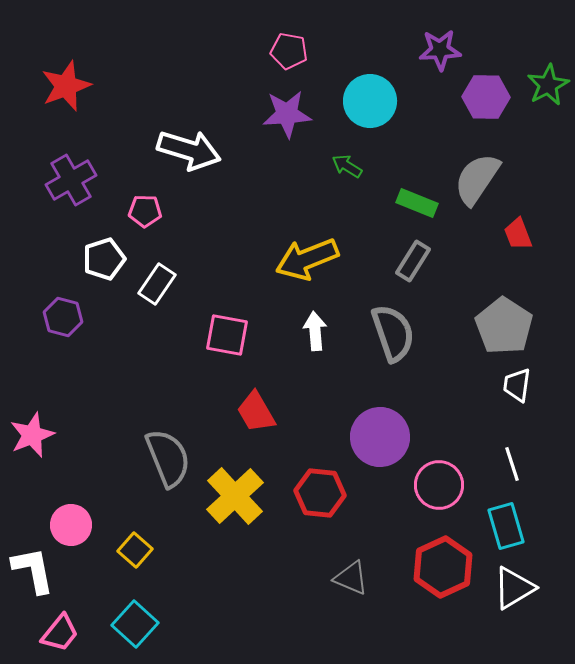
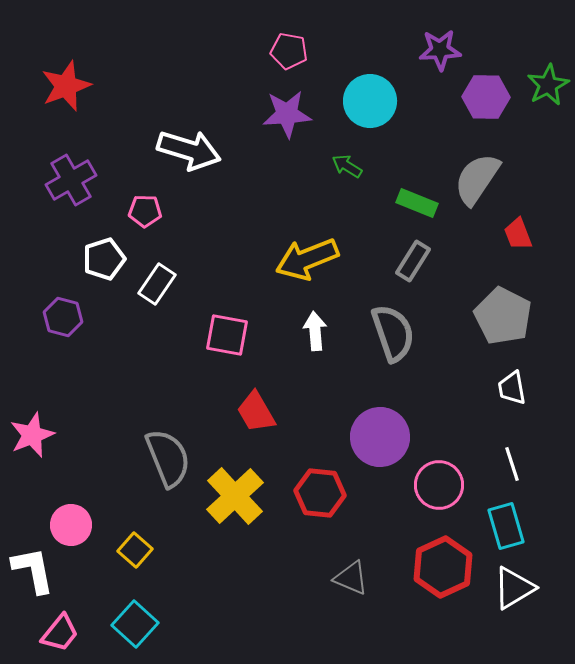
gray pentagon at (504, 326): moved 1 px left, 10 px up; rotated 6 degrees counterclockwise
white trapezoid at (517, 385): moved 5 px left, 3 px down; rotated 18 degrees counterclockwise
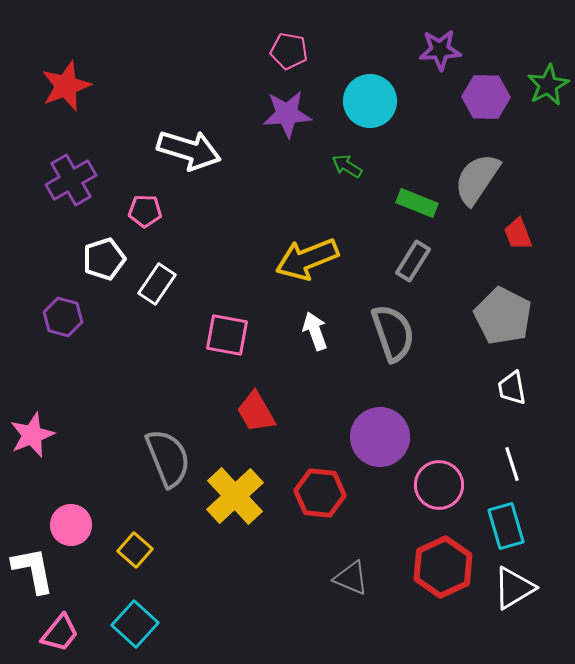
white arrow at (315, 331): rotated 15 degrees counterclockwise
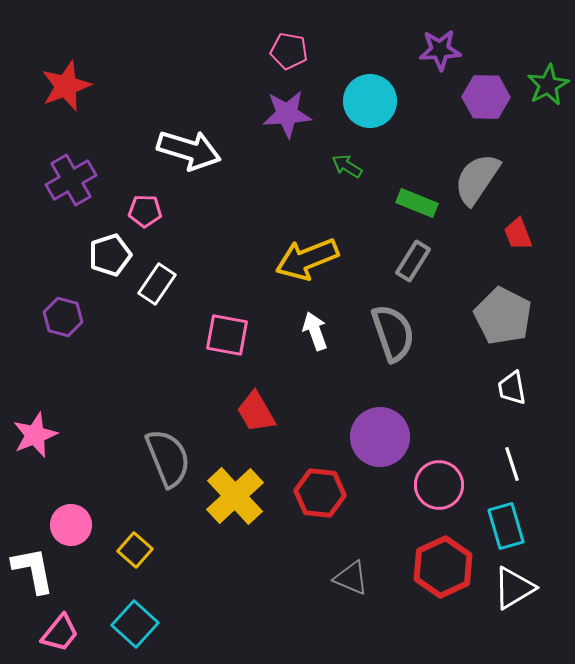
white pentagon at (104, 259): moved 6 px right, 4 px up
pink star at (32, 435): moved 3 px right
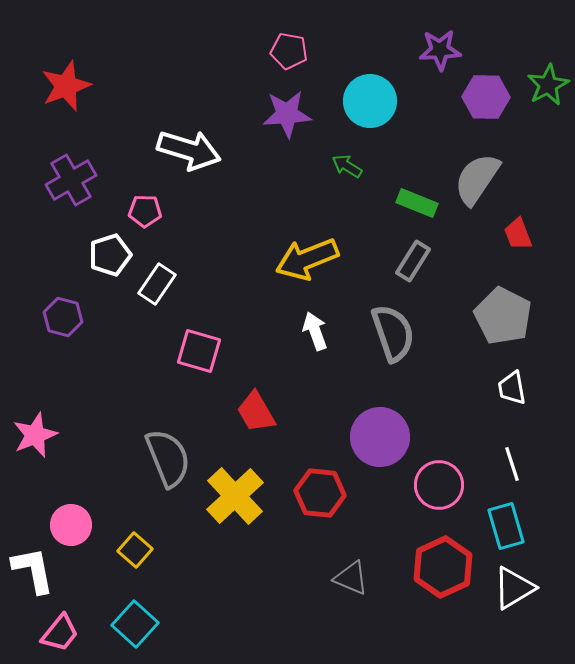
pink square at (227, 335): moved 28 px left, 16 px down; rotated 6 degrees clockwise
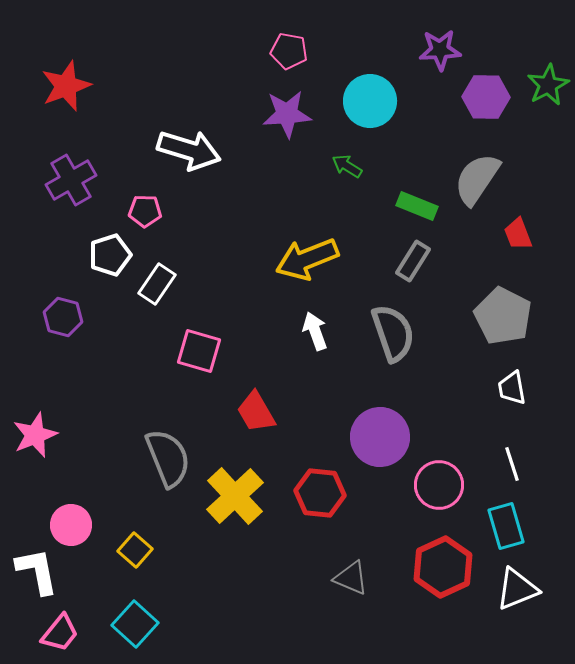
green rectangle at (417, 203): moved 3 px down
white L-shape at (33, 570): moved 4 px right, 1 px down
white triangle at (514, 588): moved 3 px right, 1 px down; rotated 9 degrees clockwise
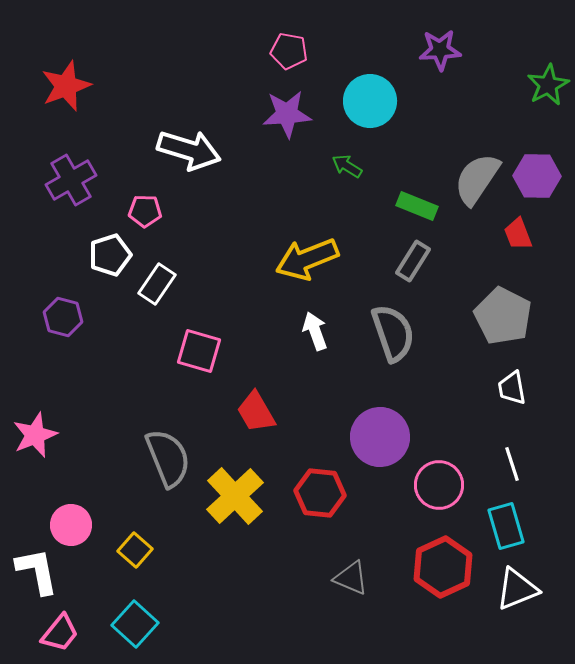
purple hexagon at (486, 97): moved 51 px right, 79 px down
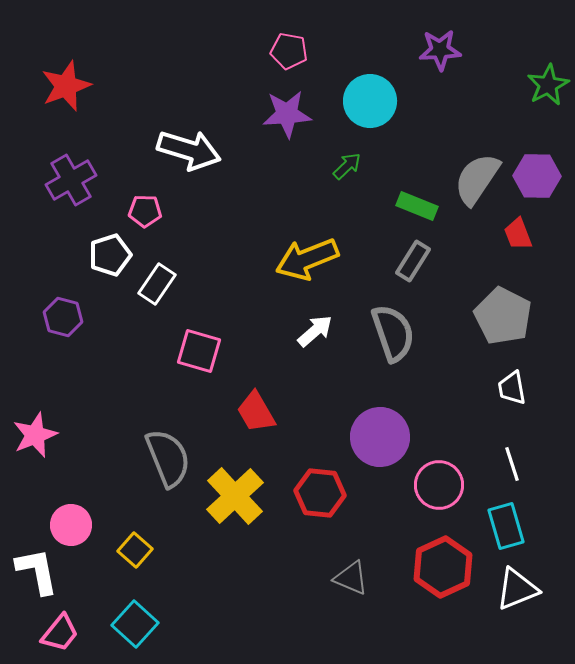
green arrow at (347, 166): rotated 104 degrees clockwise
white arrow at (315, 331): rotated 69 degrees clockwise
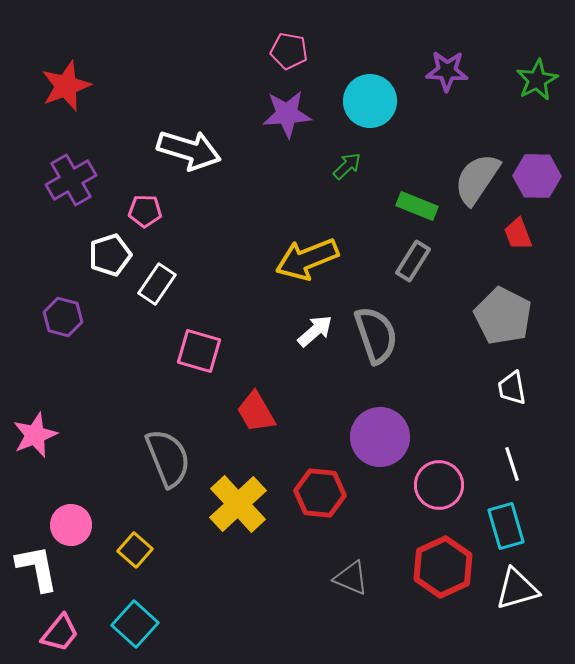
purple star at (440, 50): moved 7 px right, 21 px down; rotated 6 degrees clockwise
green star at (548, 85): moved 11 px left, 5 px up
gray semicircle at (393, 333): moved 17 px left, 2 px down
yellow cross at (235, 496): moved 3 px right, 8 px down
white L-shape at (37, 571): moved 3 px up
white triangle at (517, 589): rotated 6 degrees clockwise
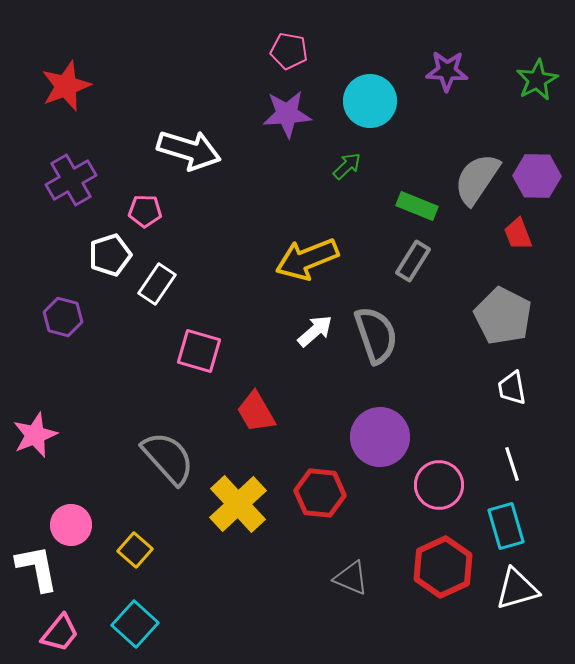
gray semicircle at (168, 458): rotated 20 degrees counterclockwise
